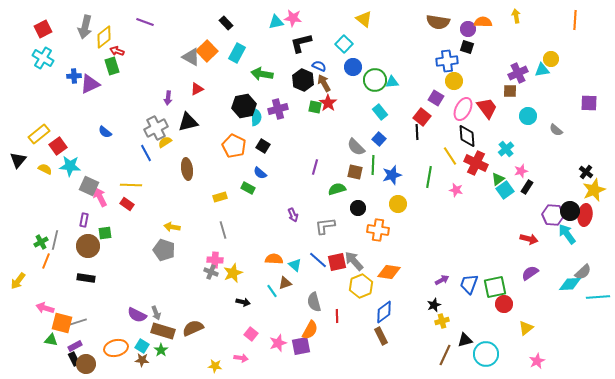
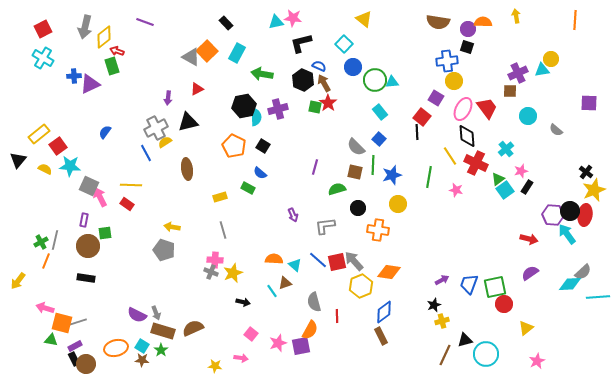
blue semicircle at (105, 132): rotated 88 degrees clockwise
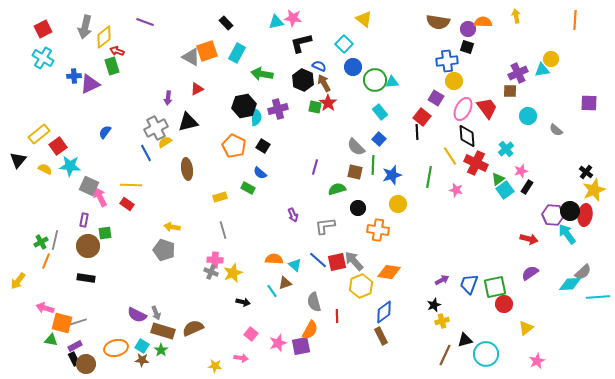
orange square at (207, 51): rotated 25 degrees clockwise
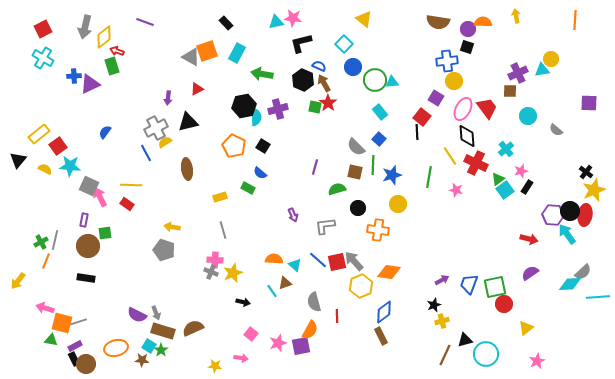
cyan square at (142, 346): moved 7 px right
